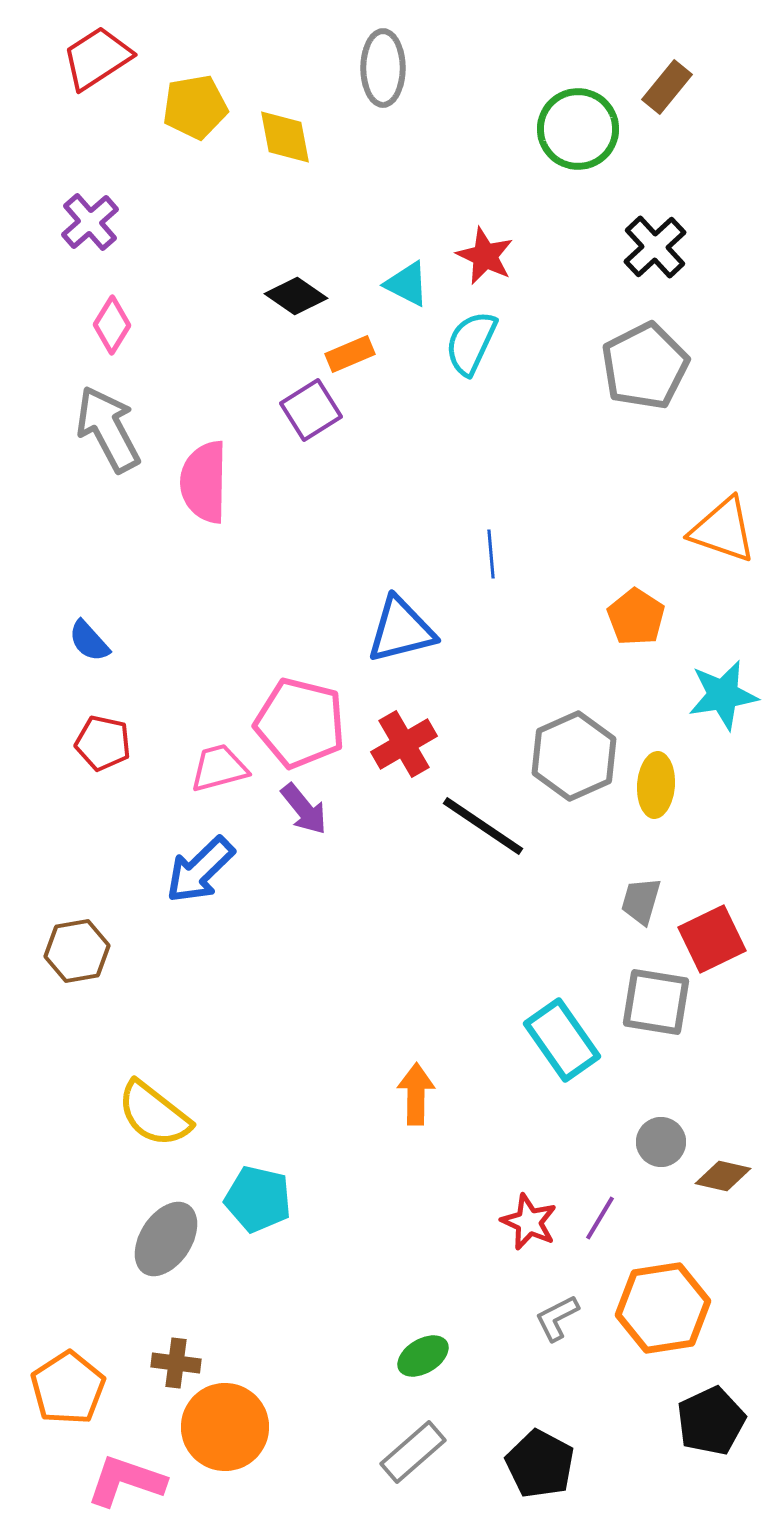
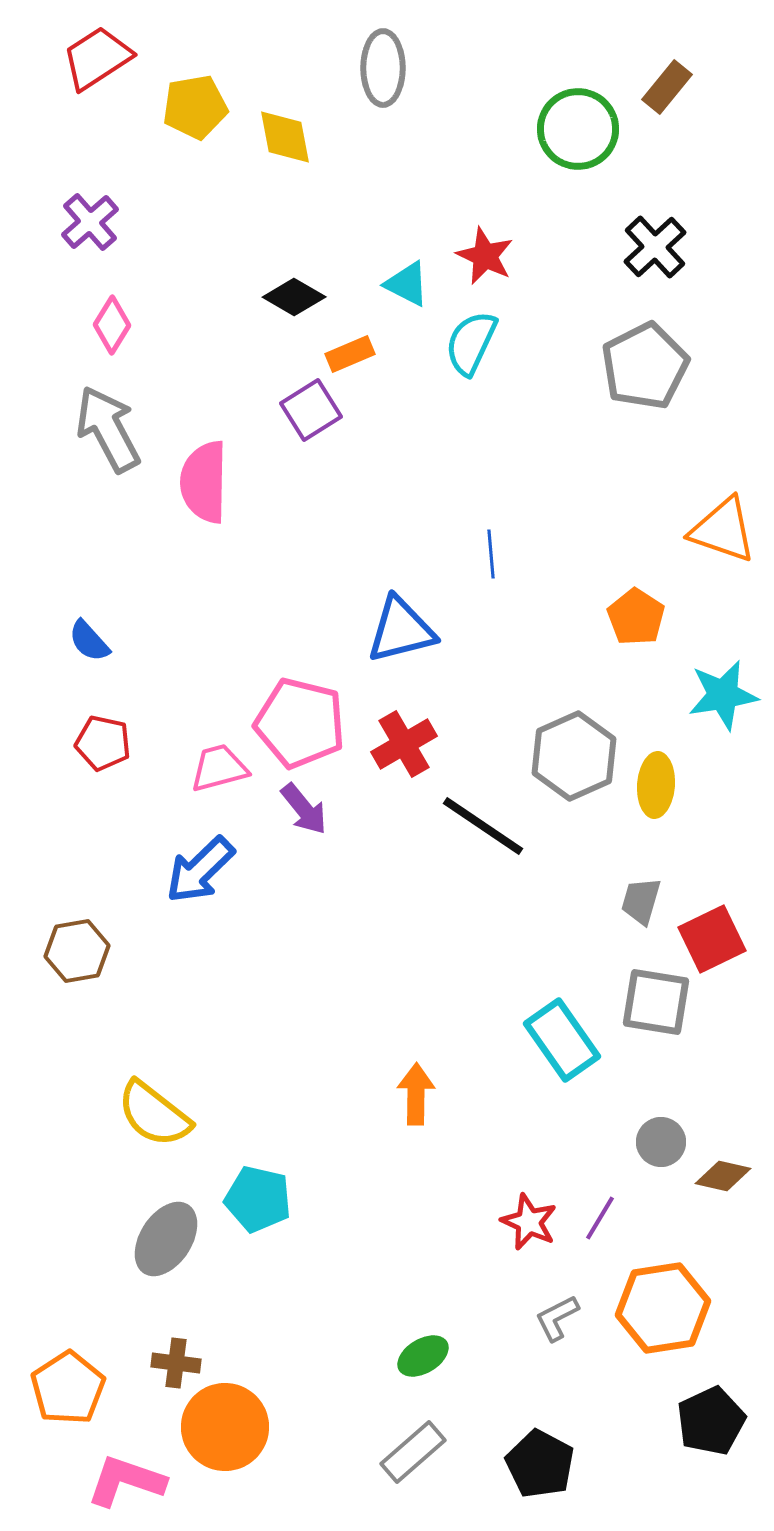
black diamond at (296, 296): moved 2 px left, 1 px down; rotated 4 degrees counterclockwise
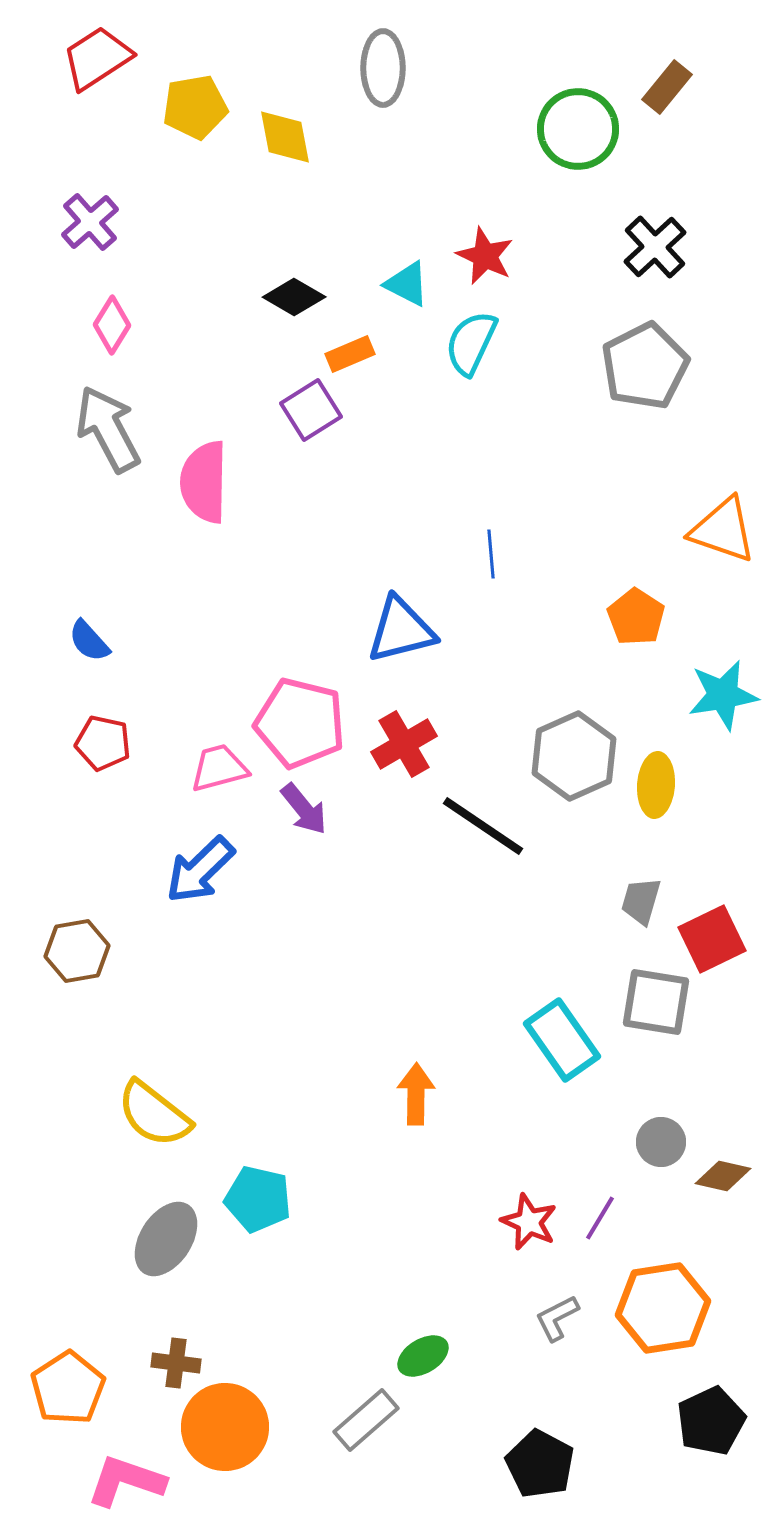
gray rectangle at (413, 1452): moved 47 px left, 32 px up
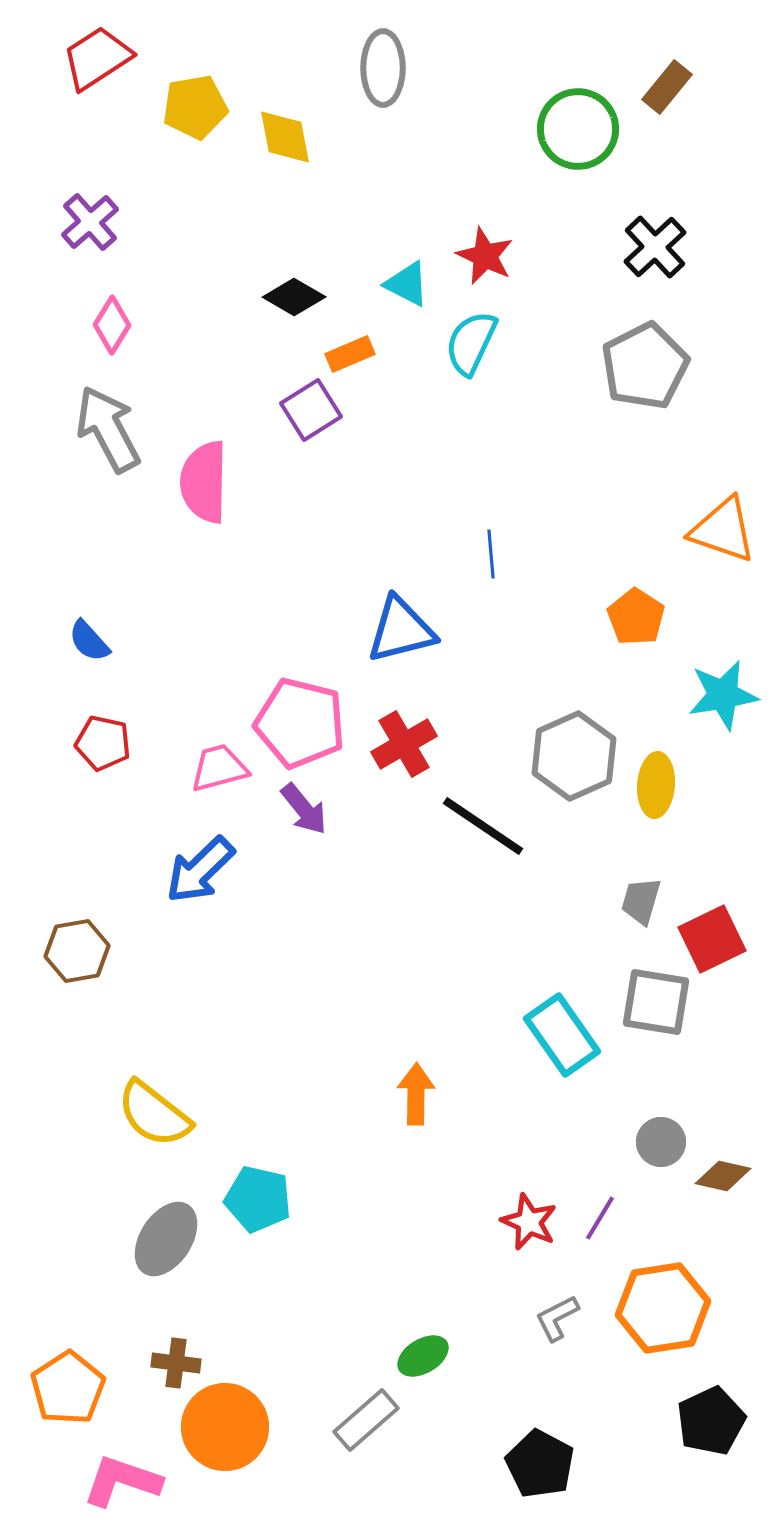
cyan rectangle at (562, 1040): moved 5 px up
pink L-shape at (126, 1481): moved 4 px left
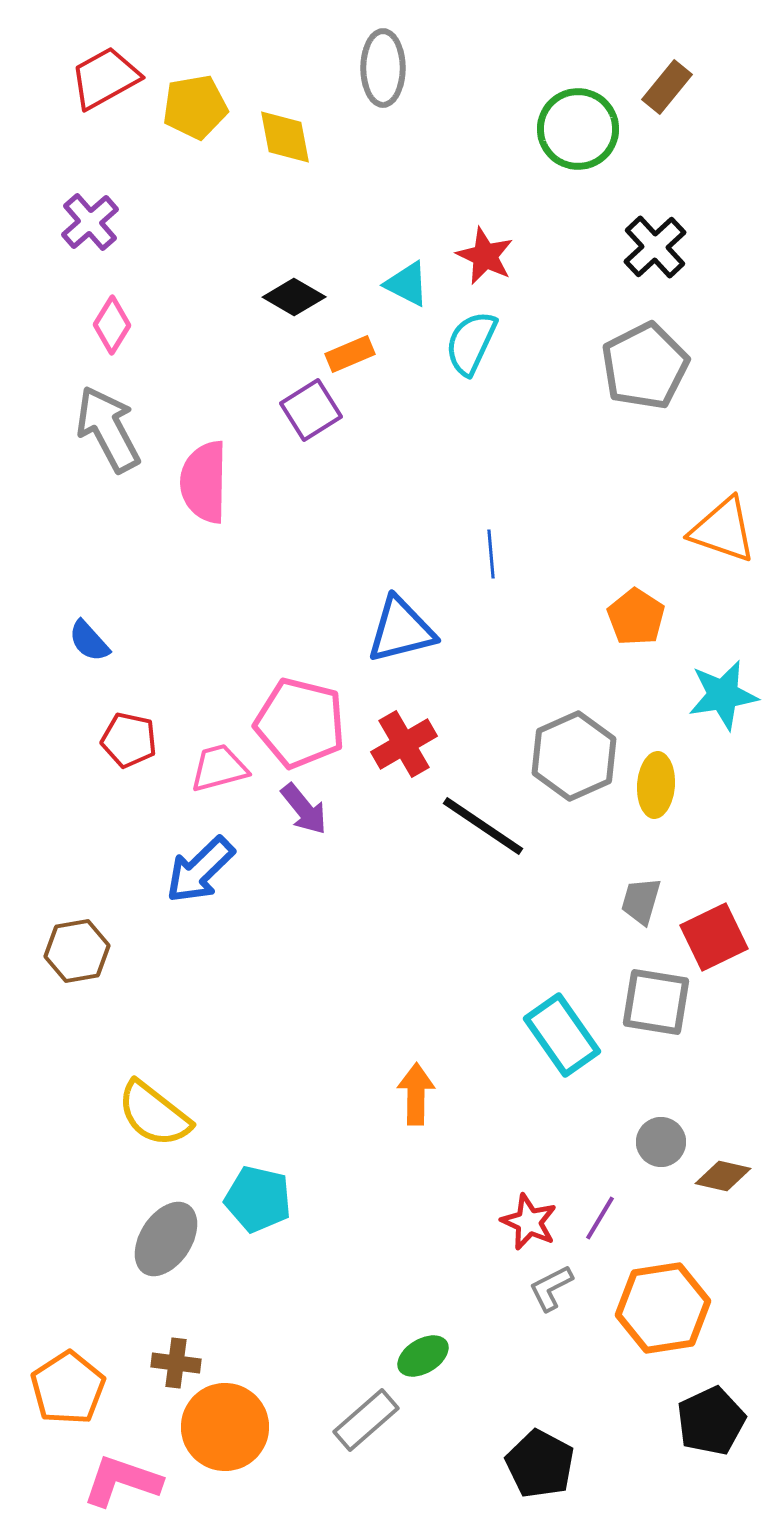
red trapezoid at (97, 58): moved 8 px right, 20 px down; rotated 4 degrees clockwise
red pentagon at (103, 743): moved 26 px right, 3 px up
red square at (712, 939): moved 2 px right, 2 px up
gray L-shape at (557, 1318): moved 6 px left, 30 px up
